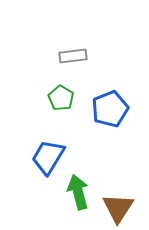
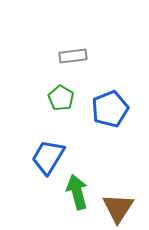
green arrow: moved 1 px left
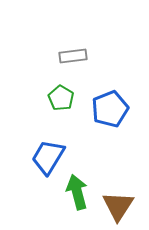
brown triangle: moved 2 px up
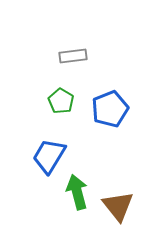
green pentagon: moved 3 px down
blue trapezoid: moved 1 px right, 1 px up
brown triangle: rotated 12 degrees counterclockwise
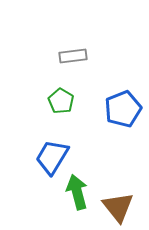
blue pentagon: moved 13 px right
blue trapezoid: moved 3 px right, 1 px down
brown triangle: moved 1 px down
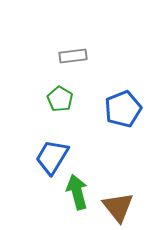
green pentagon: moved 1 px left, 2 px up
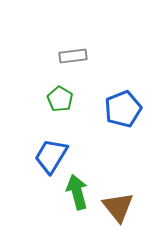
blue trapezoid: moved 1 px left, 1 px up
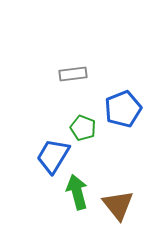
gray rectangle: moved 18 px down
green pentagon: moved 23 px right, 29 px down; rotated 10 degrees counterclockwise
blue trapezoid: moved 2 px right
brown triangle: moved 2 px up
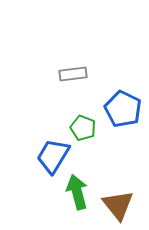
blue pentagon: rotated 24 degrees counterclockwise
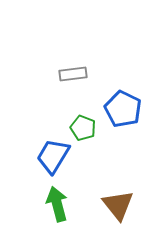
green arrow: moved 20 px left, 12 px down
